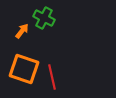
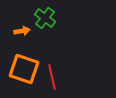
green cross: moved 1 px right; rotated 10 degrees clockwise
orange arrow: rotated 42 degrees clockwise
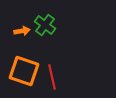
green cross: moved 7 px down
orange square: moved 2 px down
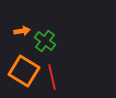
green cross: moved 16 px down
orange square: rotated 12 degrees clockwise
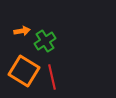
green cross: rotated 20 degrees clockwise
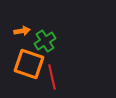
orange square: moved 5 px right, 7 px up; rotated 12 degrees counterclockwise
